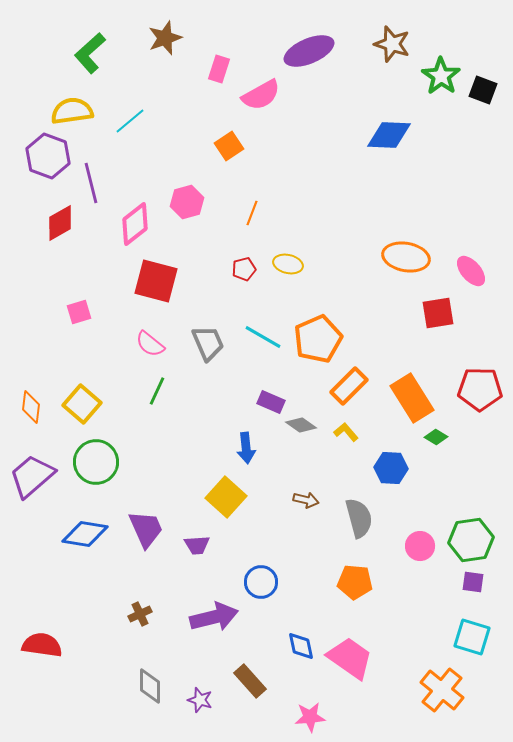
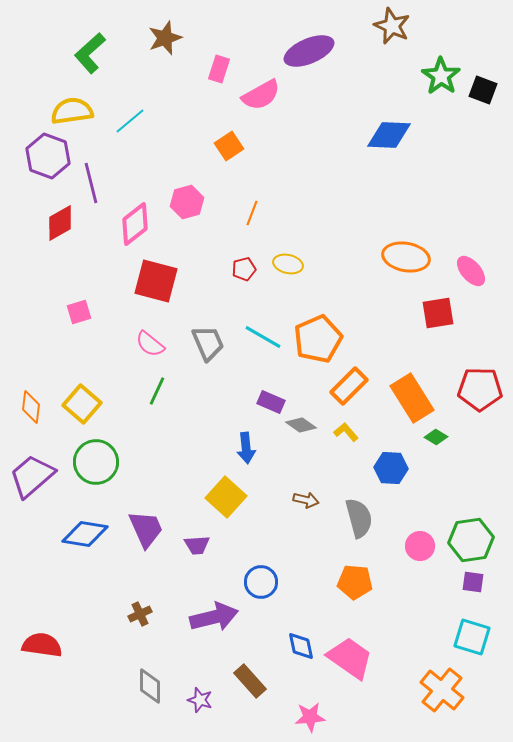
brown star at (392, 44): moved 18 px up; rotated 6 degrees clockwise
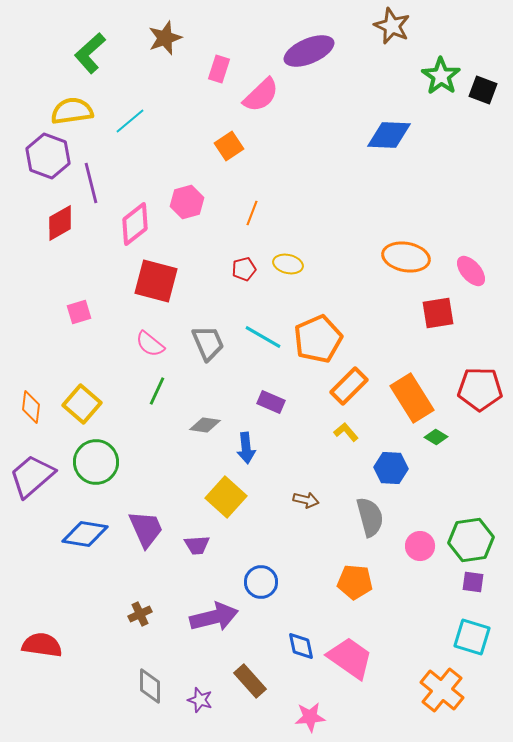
pink semicircle at (261, 95): rotated 15 degrees counterclockwise
gray diamond at (301, 425): moved 96 px left; rotated 28 degrees counterclockwise
gray semicircle at (359, 518): moved 11 px right, 1 px up
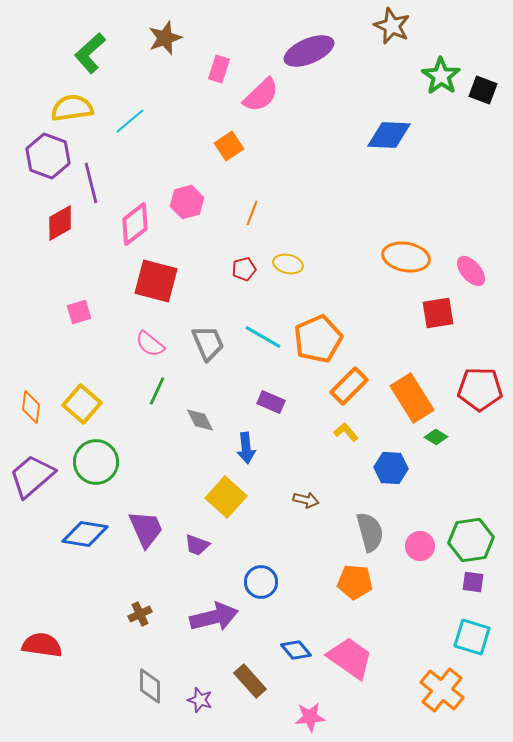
yellow semicircle at (72, 111): moved 3 px up
gray diamond at (205, 425): moved 5 px left, 5 px up; rotated 56 degrees clockwise
gray semicircle at (370, 517): moved 15 px down
purple trapezoid at (197, 545): rotated 24 degrees clockwise
blue diamond at (301, 646): moved 5 px left, 4 px down; rotated 28 degrees counterclockwise
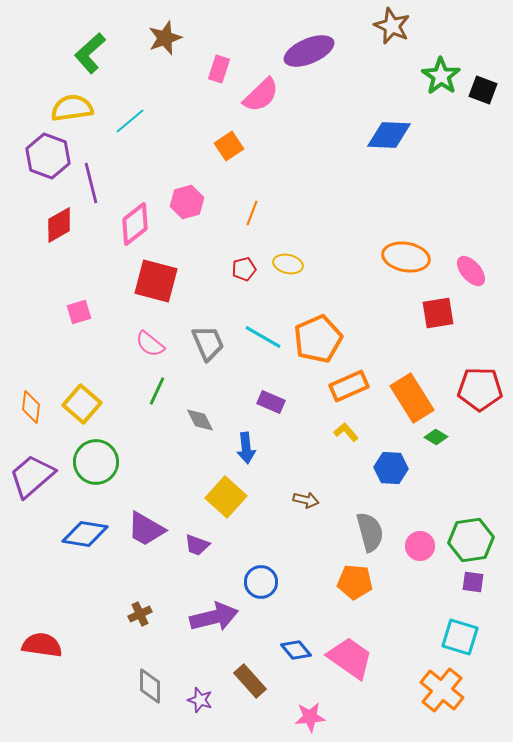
red diamond at (60, 223): moved 1 px left, 2 px down
orange rectangle at (349, 386): rotated 21 degrees clockwise
purple trapezoid at (146, 529): rotated 144 degrees clockwise
cyan square at (472, 637): moved 12 px left
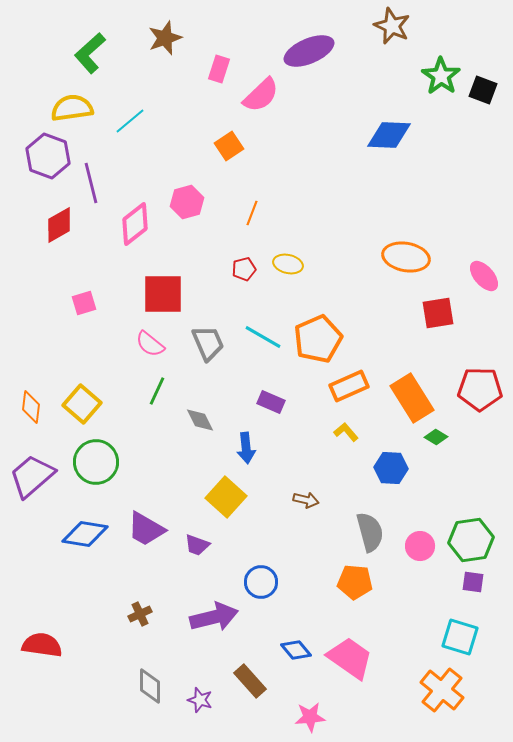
pink ellipse at (471, 271): moved 13 px right, 5 px down
red square at (156, 281): moved 7 px right, 13 px down; rotated 15 degrees counterclockwise
pink square at (79, 312): moved 5 px right, 9 px up
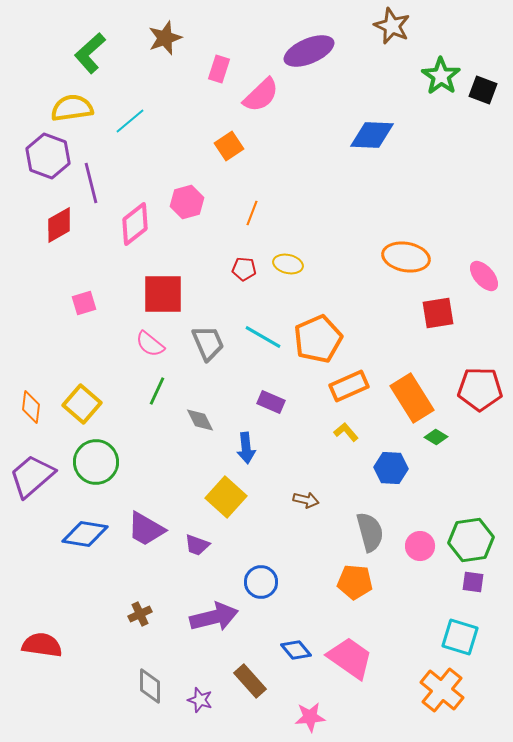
blue diamond at (389, 135): moved 17 px left
red pentagon at (244, 269): rotated 20 degrees clockwise
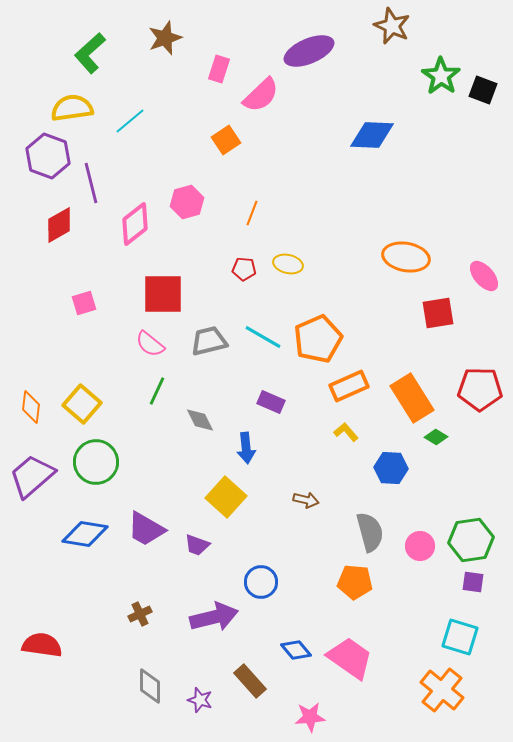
orange square at (229, 146): moved 3 px left, 6 px up
gray trapezoid at (208, 343): moved 1 px right, 2 px up; rotated 81 degrees counterclockwise
